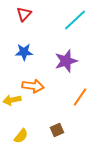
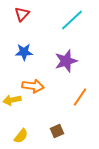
red triangle: moved 2 px left
cyan line: moved 3 px left
brown square: moved 1 px down
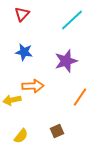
blue star: rotated 12 degrees clockwise
orange arrow: rotated 10 degrees counterclockwise
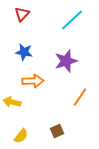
orange arrow: moved 5 px up
yellow arrow: moved 2 px down; rotated 24 degrees clockwise
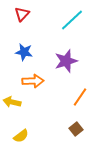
brown square: moved 19 px right, 2 px up; rotated 16 degrees counterclockwise
yellow semicircle: rotated 14 degrees clockwise
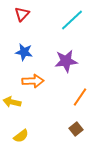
purple star: rotated 10 degrees clockwise
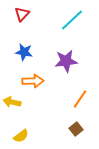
orange line: moved 2 px down
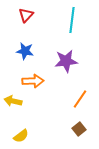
red triangle: moved 4 px right, 1 px down
cyan line: rotated 40 degrees counterclockwise
blue star: moved 1 px right, 1 px up
yellow arrow: moved 1 px right, 1 px up
brown square: moved 3 px right
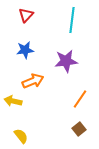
blue star: moved 1 px up; rotated 18 degrees counterclockwise
orange arrow: rotated 20 degrees counterclockwise
yellow semicircle: rotated 91 degrees counterclockwise
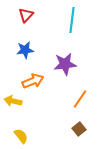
purple star: moved 1 px left, 3 px down
